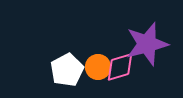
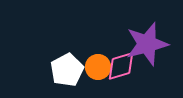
pink diamond: moved 1 px right, 1 px up
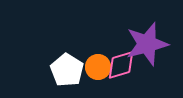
pink diamond: moved 1 px up
white pentagon: rotated 12 degrees counterclockwise
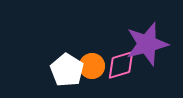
orange circle: moved 6 px left, 1 px up
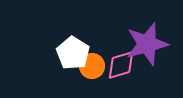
white pentagon: moved 6 px right, 17 px up
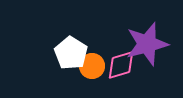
white pentagon: moved 2 px left
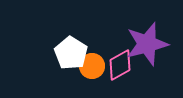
pink diamond: moved 1 px left; rotated 12 degrees counterclockwise
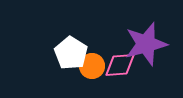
purple star: moved 1 px left
pink diamond: rotated 24 degrees clockwise
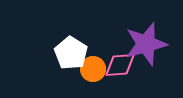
orange circle: moved 1 px right, 3 px down
